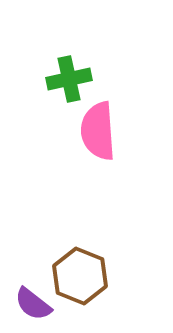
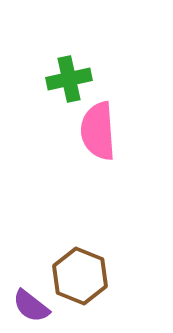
purple semicircle: moved 2 px left, 2 px down
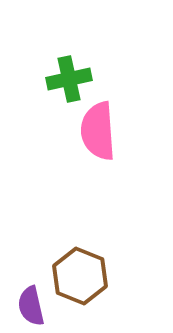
purple semicircle: rotated 39 degrees clockwise
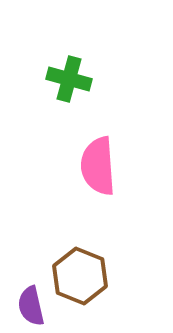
green cross: rotated 27 degrees clockwise
pink semicircle: moved 35 px down
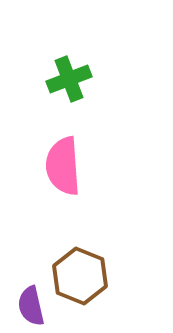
green cross: rotated 36 degrees counterclockwise
pink semicircle: moved 35 px left
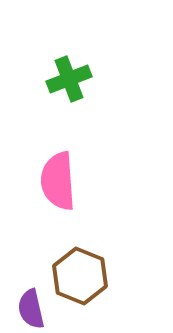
pink semicircle: moved 5 px left, 15 px down
purple semicircle: moved 3 px down
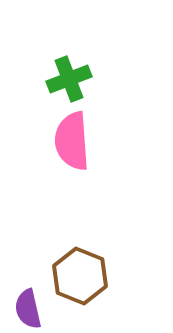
pink semicircle: moved 14 px right, 40 px up
purple semicircle: moved 3 px left
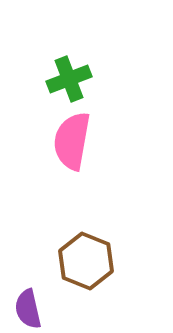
pink semicircle: rotated 14 degrees clockwise
brown hexagon: moved 6 px right, 15 px up
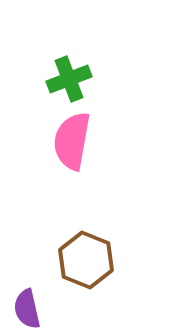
brown hexagon: moved 1 px up
purple semicircle: moved 1 px left
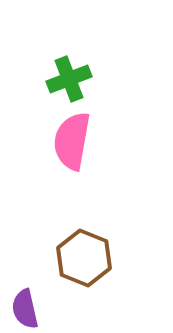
brown hexagon: moved 2 px left, 2 px up
purple semicircle: moved 2 px left
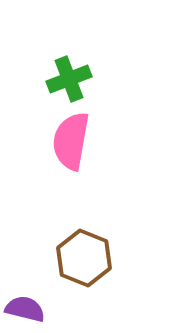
pink semicircle: moved 1 px left
purple semicircle: rotated 117 degrees clockwise
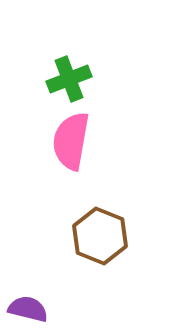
brown hexagon: moved 16 px right, 22 px up
purple semicircle: moved 3 px right
